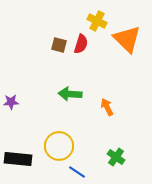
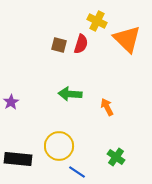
purple star: rotated 28 degrees counterclockwise
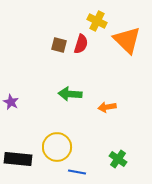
orange triangle: moved 1 px down
purple star: rotated 14 degrees counterclockwise
orange arrow: rotated 72 degrees counterclockwise
yellow circle: moved 2 px left, 1 px down
green cross: moved 2 px right, 2 px down
blue line: rotated 24 degrees counterclockwise
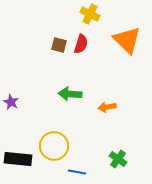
yellow cross: moved 7 px left, 7 px up
yellow circle: moved 3 px left, 1 px up
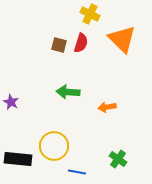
orange triangle: moved 5 px left, 1 px up
red semicircle: moved 1 px up
green arrow: moved 2 px left, 2 px up
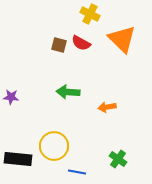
red semicircle: rotated 102 degrees clockwise
purple star: moved 5 px up; rotated 21 degrees counterclockwise
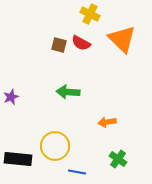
purple star: rotated 28 degrees counterclockwise
orange arrow: moved 15 px down
yellow circle: moved 1 px right
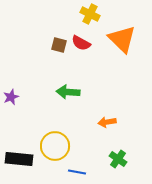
black rectangle: moved 1 px right
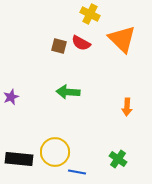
brown square: moved 1 px down
orange arrow: moved 20 px right, 15 px up; rotated 78 degrees counterclockwise
yellow circle: moved 6 px down
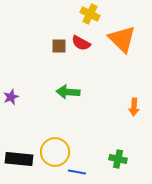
brown square: rotated 14 degrees counterclockwise
orange arrow: moved 7 px right
green cross: rotated 24 degrees counterclockwise
